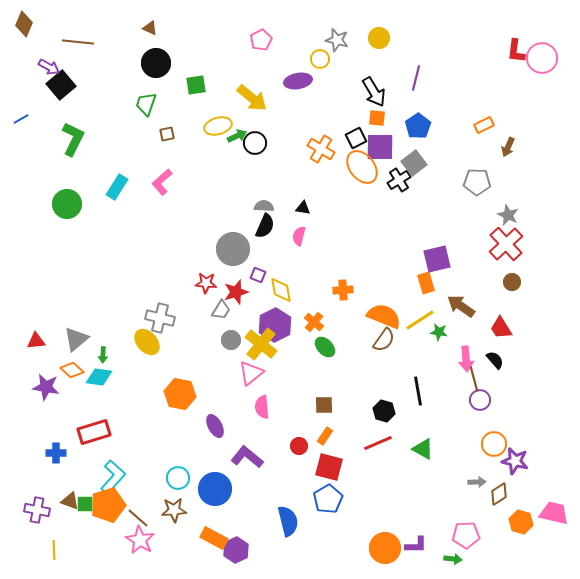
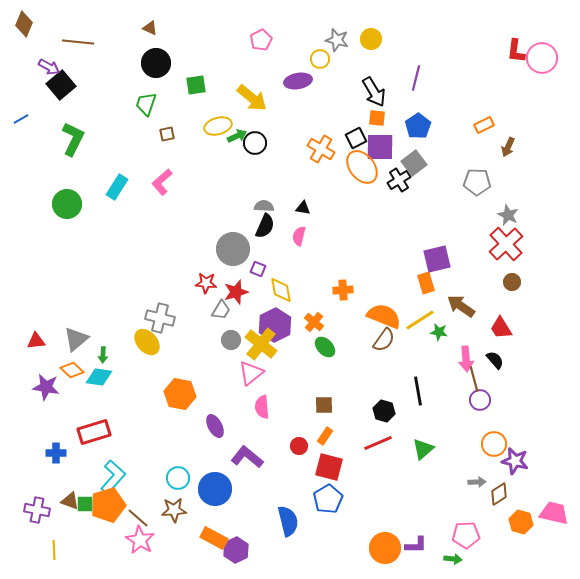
yellow circle at (379, 38): moved 8 px left, 1 px down
purple square at (258, 275): moved 6 px up
green triangle at (423, 449): rotated 50 degrees clockwise
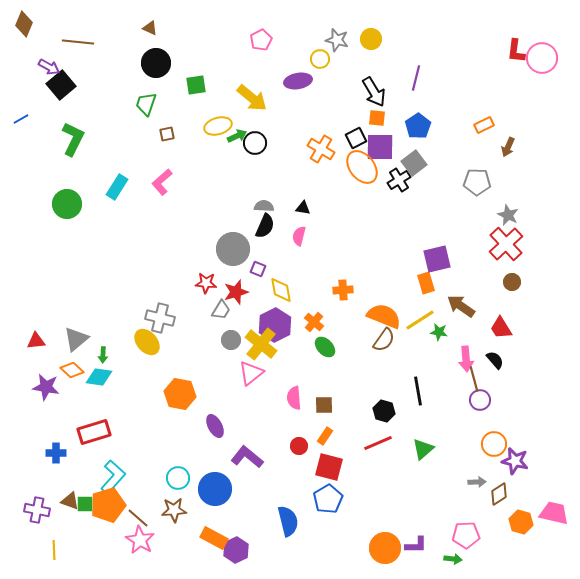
pink semicircle at (262, 407): moved 32 px right, 9 px up
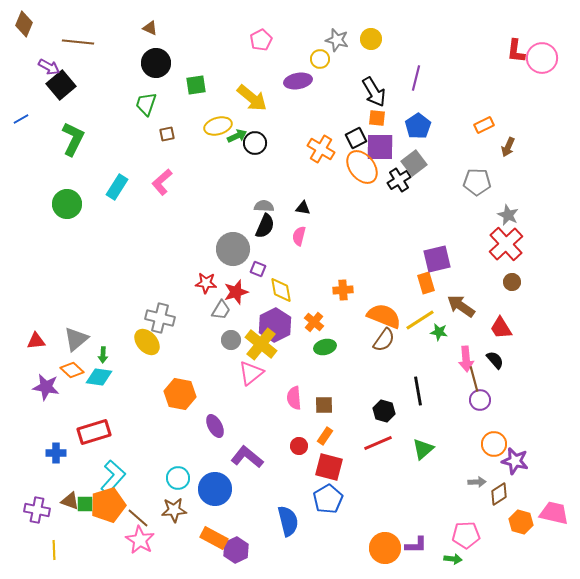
green ellipse at (325, 347): rotated 60 degrees counterclockwise
